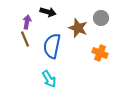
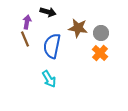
gray circle: moved 15 px down
brown star: rotated 12 degrees counterclockwise
orange cross: rotated 21 degrees clockwise
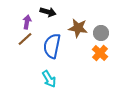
brown line: rotated 70 degrees clockwise
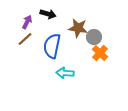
black arrow: moved 2 px down
purple arrow: rotated 16 degrees clockwise
gray circle: moved 7 px left, 4 px down
cyan arrow: moved 16 px right, 6 px up; rotated 126 degrees clockwise
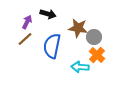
orange cross: moved 3 px left, 2 px down
cyan arrow: moved 15 px right, 6 px up
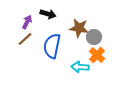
brown star: moved 1 px right
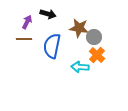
brown line: moved 1 px left; rotated 42 degrees clockwise
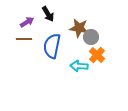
black arrow: rotated 42 degrees clockwise
purple arrow: rotated 32 degrees clockwise
gray circle: moved 3 px left
cyan arrow: moved 1 px left, 1 px up
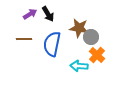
purple arrow: moved 3 px right, 8 px up
blue semicircle: moved 2 px up
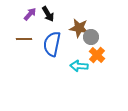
purple arrow: rotated 16 degrees counterclockwise
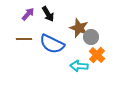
purple arrow: moved 2 px left
brown star: rotated 12 degrees clockwise
blue semicircle: rotated 75 degrees counterclockwise
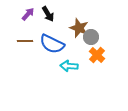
brown line: moved 1 px right, 2 px down
cyan arrow: moved 10 px left
